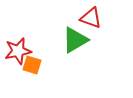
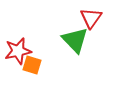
red triangle: rotated 45 degrees clockwise
green triangle: rotated 44 degrees counterclockwise
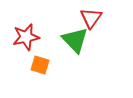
red star: moved 8 px right, 14 px up
orange square: moved 8 px right
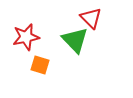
red triangle: rotated 20 degrees counterclockwise
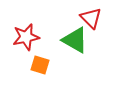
green triangle: rotated 16 degrees counterclockwise
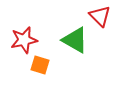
red triangle: moved 9 px right, 2 px up
red star: moved 2 px left, 3 px down
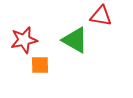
red triangle: moved 1 px right; rotated 35 degrees counterclockwise
orange square: rotated 18 degrees counterclockwise
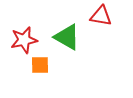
green triangle: moved 8 px left, 3 px up
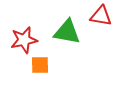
green triangle: moved 5 px up; rotated 20 degrees counterclockwise
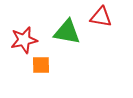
red triangle: moved 1 px down
orange square: moved 1 px right
